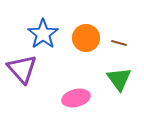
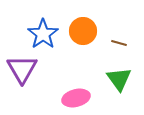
orange circle: moved 3 px left, 7 px up
purple triangle: rotated 12 degrees clockwise
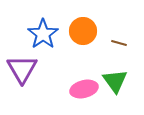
green triangle: moved 4 px left, 2 px down
pink ellipse: moved 8 px right, 9 px up
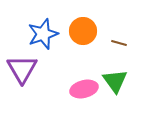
blue star: rotated 16 degrees clockwise
